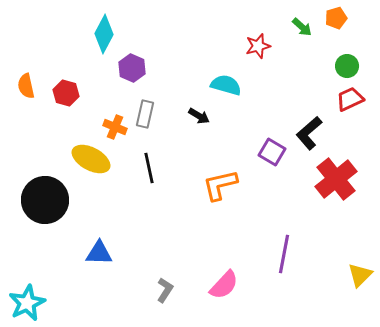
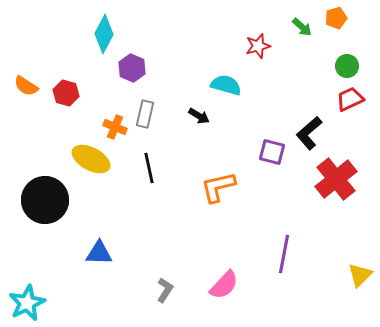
orange semicircle: rotated 45 degrees counterclockwise
purple square: rotated 16 degrees counterclockwise
orange L-shape: moved 2 px left, 2 px down
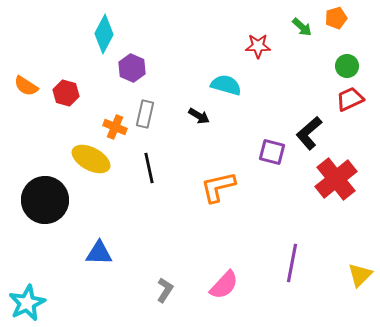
red star: rotated 15 degrees clockwise
purple line: moved 8 px right, 9 px down
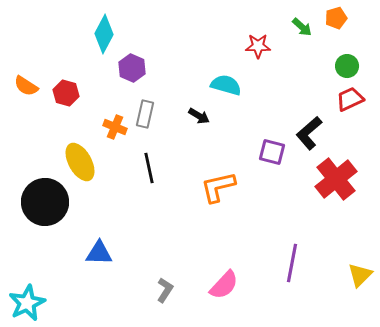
yellow ellipse: moved 11 px left, 3 px down; rotated 33 degrees clockwise
black circle: moved 2 px down
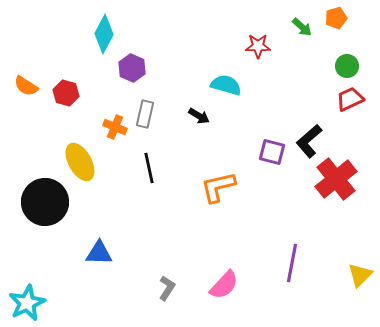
black L-shape: moved 8 px down
gray L-shape: moved 2 px right, 2 px up
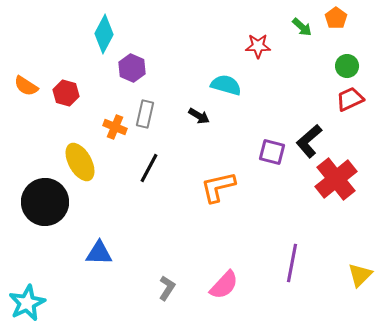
orange pentagon: rotated 20 degrees counterclockwise
black line: rotated 40 degrees clockwise
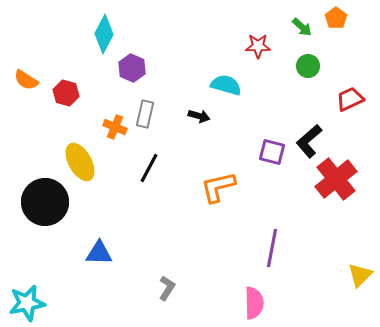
green circle: moved 39 px left
orange semicircle: moved 6 px up
black arrow: rotated 15 degrees counterclockwise
purple line: moved 20 px left, 15 px up
pink semicircle: moved 30 px right, 18 px down; rotated 44 degrees counterclockwise
cyan star: rotated 15 degrees clockwise
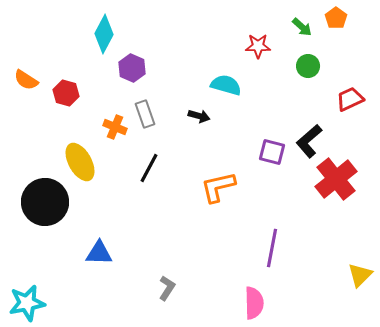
gray rectangle: rotated 32 degrees counterclockwise
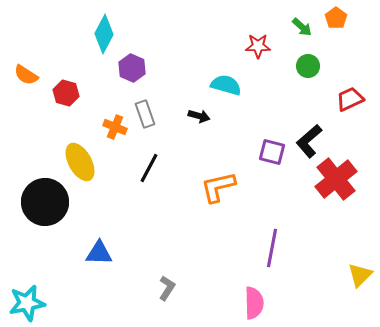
orange semicircle: moved 5 px up
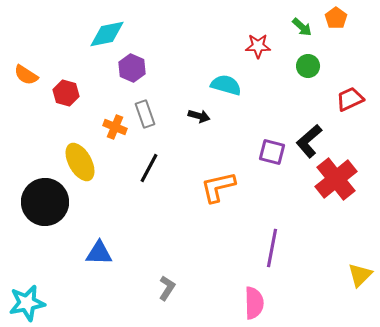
cyan diamond: moved 3 px right; rotated 51 degrees clockwise
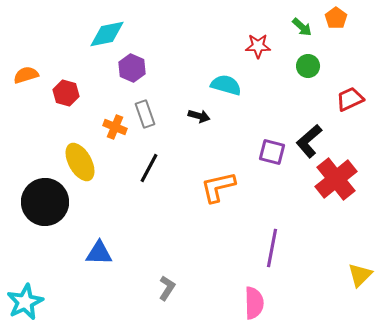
orange semicircle: rotated 130 degrees clockwise
cyan star: moved 2 px left, 1 px up; rotated 15 degrees counterclockwise
